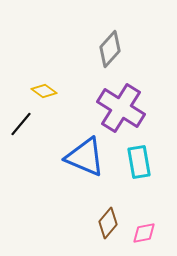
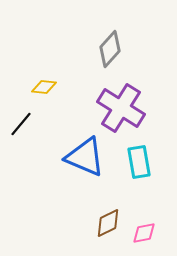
yellow diamond: moved 4 px up; rotated 30 degrees counterclockwise
brown diamond: rotated 24 degrees clockwise
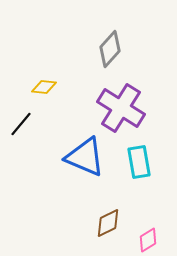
pink diamond: moved 4 px right, 7 px down; rotated 20 degrees counterclockwise
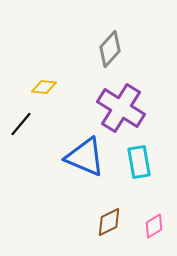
brown diamond: moved 1 px right, 1 px up
pink diamond: moved 6 px right, 14 px up
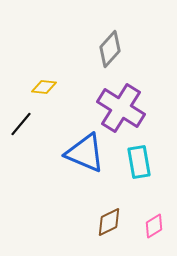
blue triangle: moved 4 px up
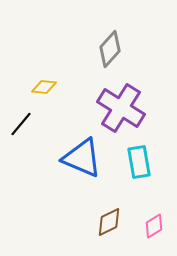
blue triangle: moved 3 px left, 5 px down
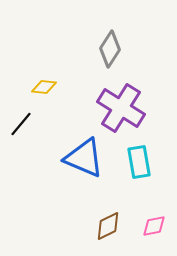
gray diamond: rotated 9 degrees counterclockwise
blue triangle: moved 2 px right
brown diamond: moved 1 px left, 4 px down
pink diamond: rotated 20 degrees clockwise
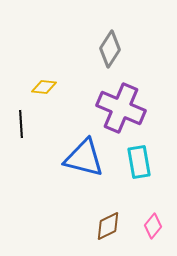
purple cross: rotated 9 degrees counterclockwise
black line: rotated 44 degrees counterclockwise
blue triangle: rotated 9 degrees counterclockwise
pink diamond: moved 1 px left; rotated 40 degrees counterclockwise
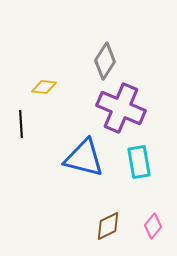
gray diamond: moved 5 px left, 12 px down
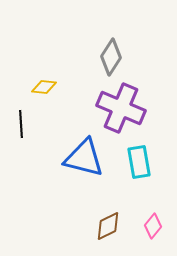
gray diamond: moved 6 px right, 4 px up
